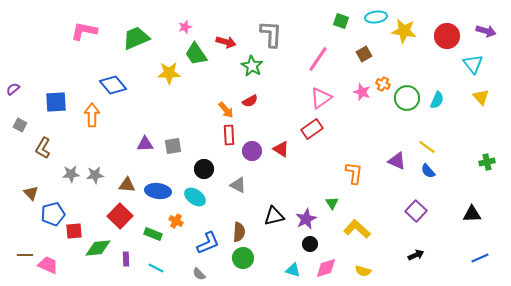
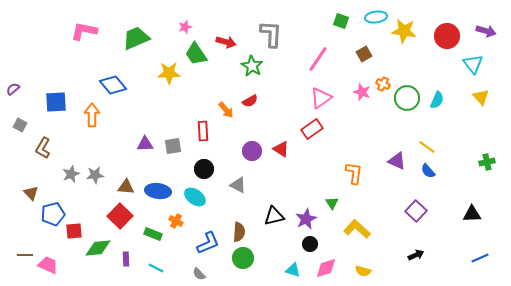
red rectangle at (229, 135): moved 26 px left, 4 px up
gray star at (71, 174): rotated 18 degrees counterclockwise
brown triangle at (127, 185): moved 1 px left, 2 px down
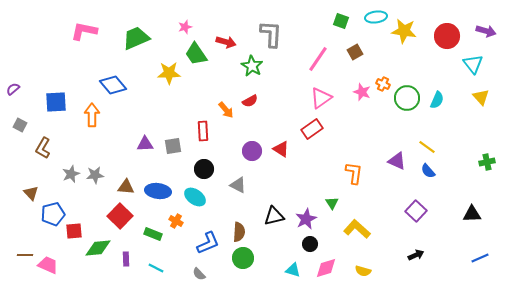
brown square at (364, 54): moved 9 px left, 2 px up
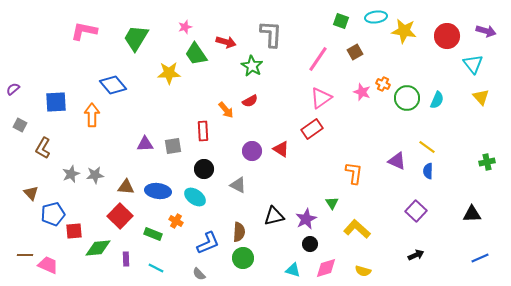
green trapezoid at (136, 38): rotated 36 degrees counterclockwise
blue semicircle at (428, 171): rotated 42 degrees clockwise
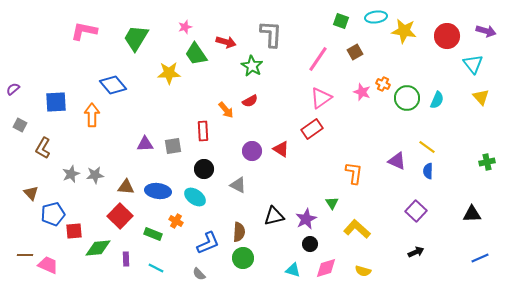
black arrow at (416, 255): moved 3 px up
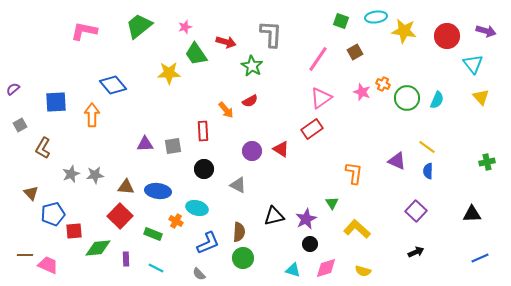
green trapezoid at (136, 38): moved 3 px right, 12 px up; rotated 20 degrees clockwise
gray square at (20, 125): rotated 32 degrees clockwise
cyan ellipse at (195, 197): moved 2 px right, 11 px down; rotated 20 degrees counterclockwise
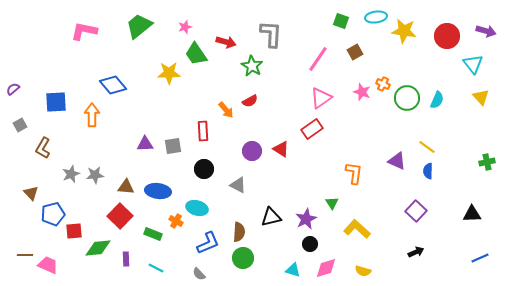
black triangle at (274, 216): moved 3 px left, 1 px down
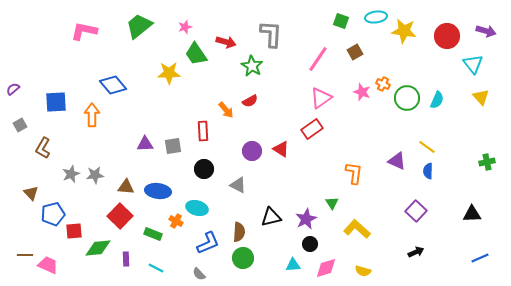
cyan triangle at (293, 270): moved 5 px up; rotated 21 degrees counterclockwise
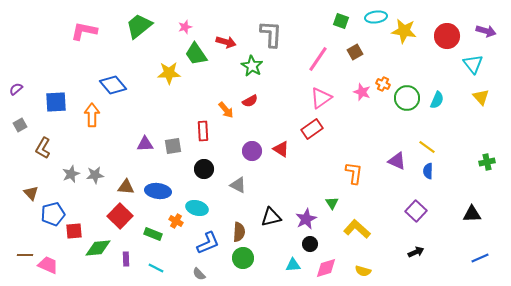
purple semicircle at (13, 89): moved 3 px right
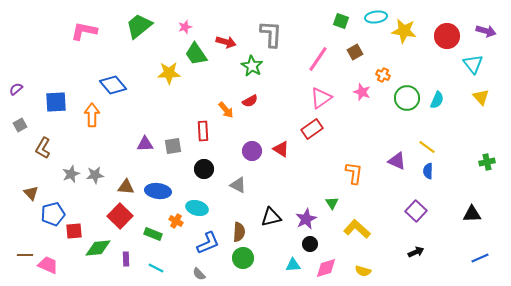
orange cross at (383, 84): moved 9 px up
